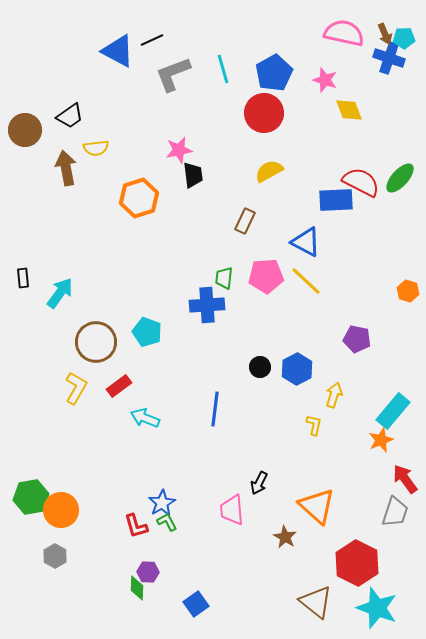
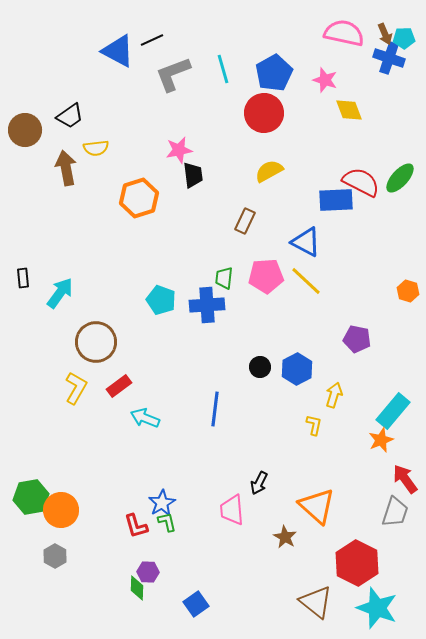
cyan pentagon at (147, 332): moved 14 px right, 32 px up
green L-shape at (167, 522): rotated 15 degrees clockwise
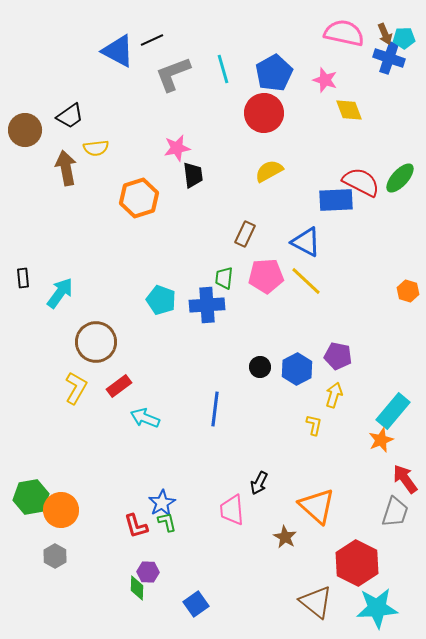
pink star at (179, 150): moved 2 px left, 2 px up
brown rectangle at (245, 221): moved 13 px down
purple pentagon at (357, 339): moved 19 px left, 17 px down
cyan star at (377, 608): rotated 24 degrees counterclockwise
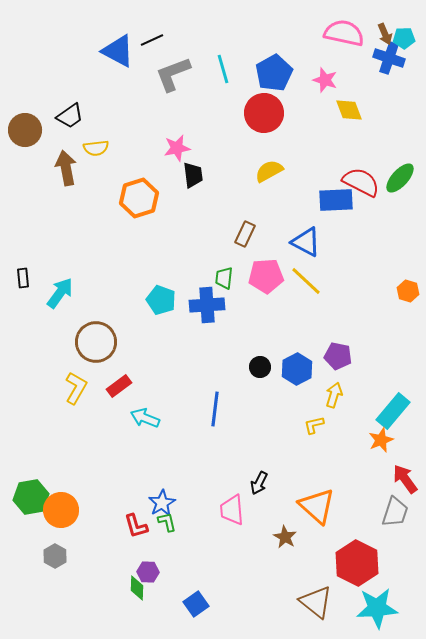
yellow L-shape at (314, 425): rotated 115 degrees counterclockwise
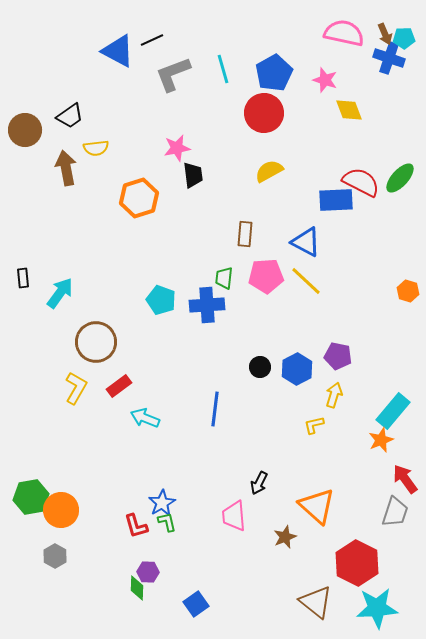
brown rectangle at (245, 234): rotated 20 degrees counterclockwise
pink trapezoid at (232, 510): moved 2 px right, 6 px down
brown star at (285, 537): rotated 20 degrees clockwise
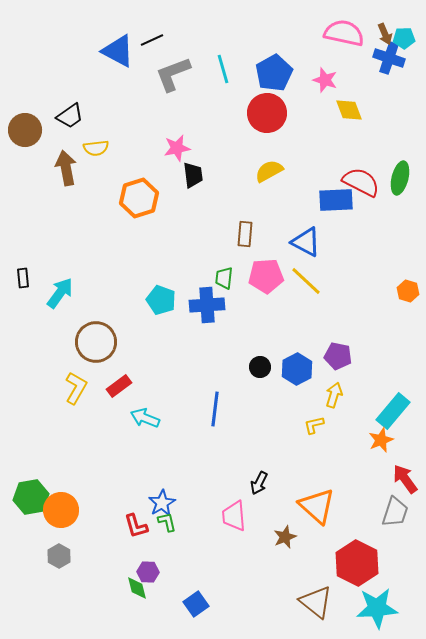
red circle at (264, 113): moved 3 px right
green ellipse at (400, 178): rotated 28 degrees counterclockwise
gray hexagon at (55, 556): moved 4 px right
green diamond at (137, 588): rotated 15 degrees counterclockwise
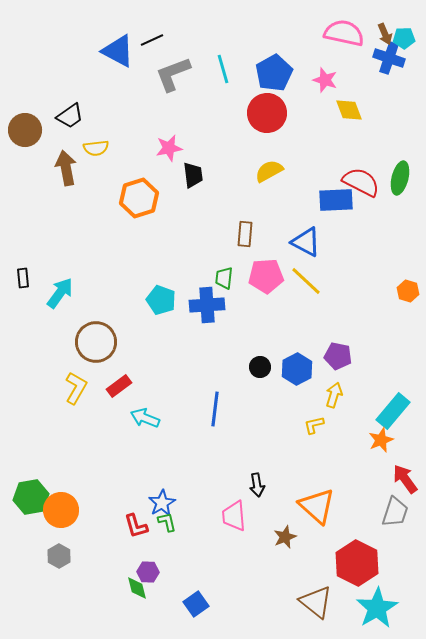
pink star at (177, 148): moved 8 px left
black arrow at (259, 483): moved 2 px left, 2 px down; rotated 35 degrees counterclockwise
cyan star at (377, 608): rotated 27 degrees counterclockwise
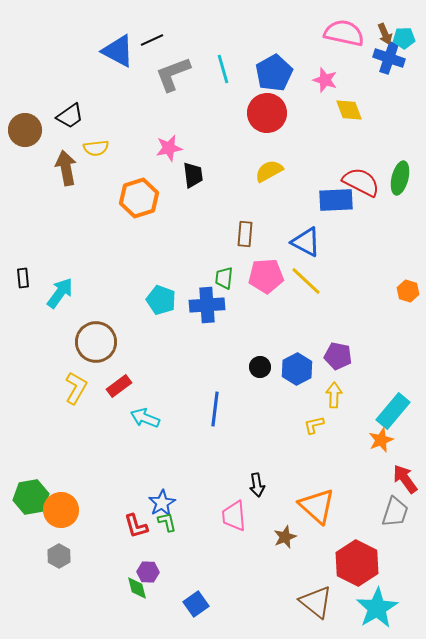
yellow arrow at (334, 395): rotated 15 degrees counterclockwise
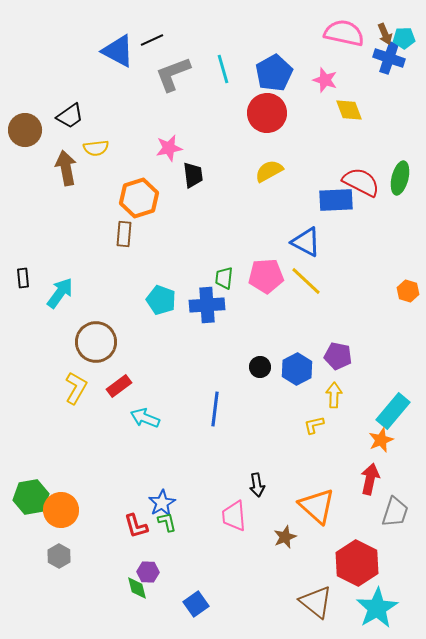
brown rectangle at (245, 234): moved 121 px left
red arrow at (405, 479): moved 35 px left; rotated 48 degrees clockwise
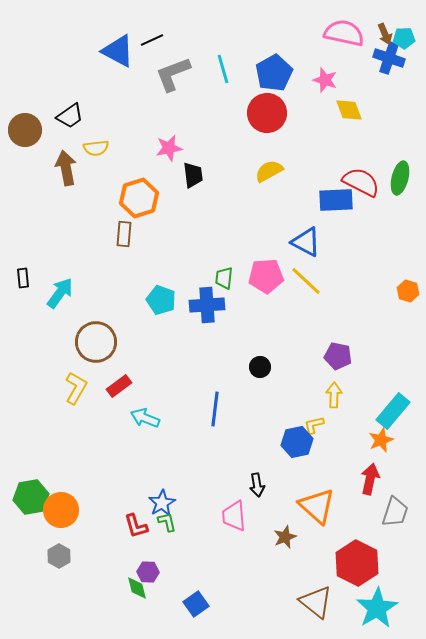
blue hexagon at (297, 369): moved 73 px down; rotated 16 degrees clockwise
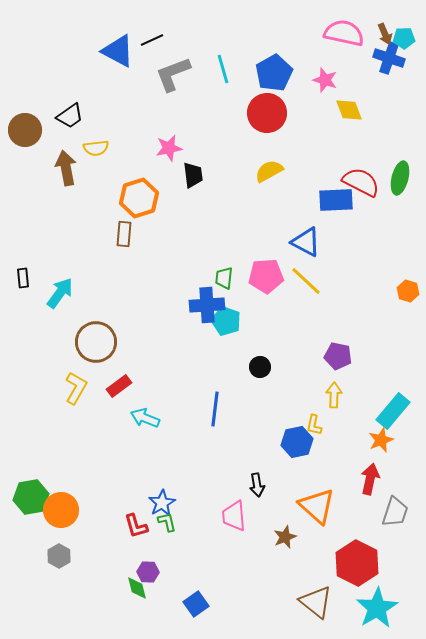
cyan pentagon at (161, 300): moved 65 px right, 21 px down
yellow L-shape at (314, 425): rotated 65 degrees counterclockwise
